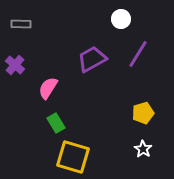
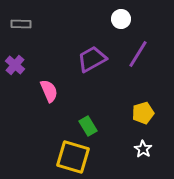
pink semicircle: moved 1 px right, 3 px down; rotated 125 degrees clockwise
green rectangle: moved 32 px right, 3 px down
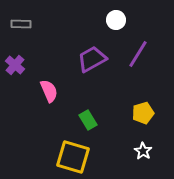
white circle: moved 5 px left, 1 px down
green rectangle: moved 6 px up
white star: moved 2 px down
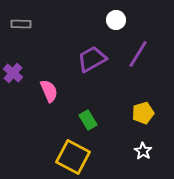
purple cross: moved 2 px left, 8 px down
yellow square: rotated 12 degrees clockwise
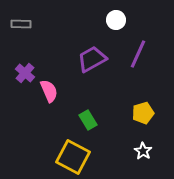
purple line: rotated 8 degrees counterclockwise
purple cross: moved 12 px right
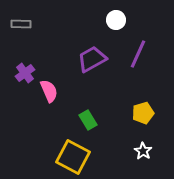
purple cross: rotated 12 degrees clockwise
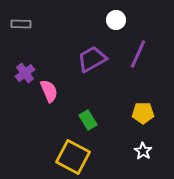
yellow pentagon: rotated 15 degrees clockwise
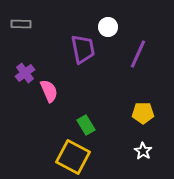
white circle: moved 8 px left, 7 px down
purple trapezoid: moved 9 px left, 10 px up; rotated 108 degrees clockwise
green rectangle: moved 2 px left, 5 px down
